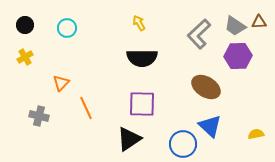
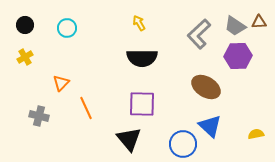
black triangle: rotated 36 degrees counterclockwise
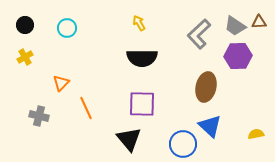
brown ellipse: rotated 72 degrees clockwise
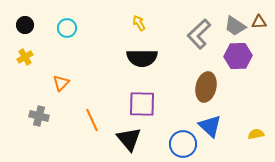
orange line: moved 6 px right, 12 px down
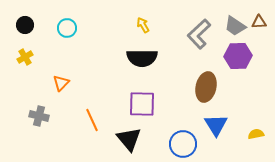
yellow arrow: moved 4 px right, 2 px down
blue triangle: moved 6 px right, 1 px up; rotated 15 degrees clockwise
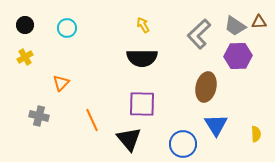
yellow semicircle: rotated 98 degrees clockwise
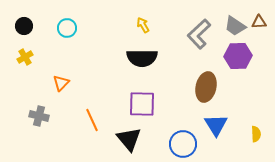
black circle: moved 1 px left, 1 px down
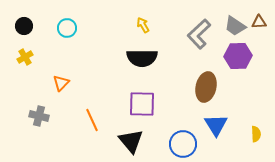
black triangle: moved 2 px right, 2 px down
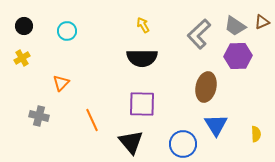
brown triangle: moved 3 px right; rotated 21 degrees counterclockwise
cyan circle: moved 3 px down
yellow cross: moved 3 px left, 1 px down
black triangle: moved 1 px down
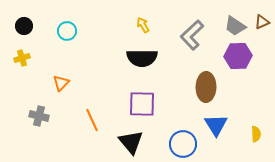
gray L-shape: moved 7 px left, 1 px down
yellow cross: rotated 14 degrees clockwise
brown ellipse: rotated 12 degrees counterclockwise
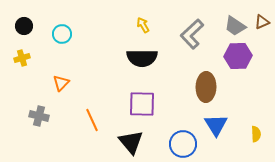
cyan circle: moved 5 px left, 3 px down
gray L-shape: moved 1 px up
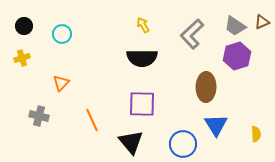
purple hexagon: moved 1 px left; rotated 16 degrees counterclockwise
